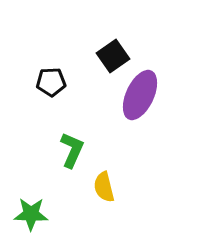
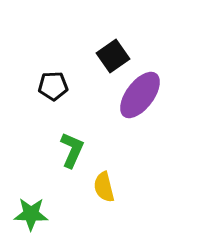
black pentagon: moved 2 px right, 4 px down
purple ellipse: rotated 12 degrees clockwise
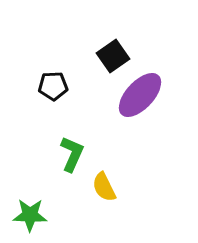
purple ellipse: rotated 6 degrees clockwise
green L-shape: moved 4 px down
yellow semicircle: rotated 12 degrees counterclockwise
green star: moved 1 px left, 1 px down
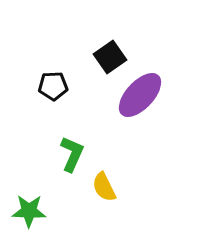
black square: moved 3 px left, 1 px down
green star: moved 1 px left, 4 px up
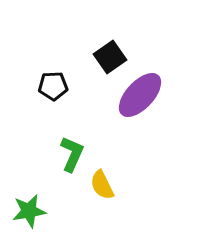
yellow semicircle: moved 2 px left, 2 px up
green star: rotated 12 degrees counterclockwise
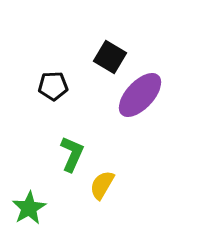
black square: rotated 24 degrees counterclockwise
yellow semicircle: rotated 56 degrees clockwise
green star: moved 3 px up; rotated 20 degrees counterclockwise
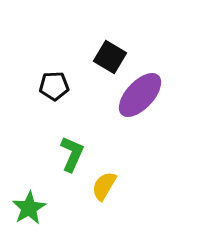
black pentagon: moved 1 px right
yellow semicircle: moved 2 px right, 1 px down
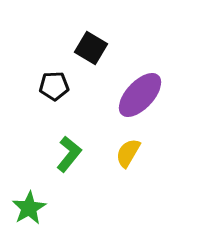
black square: moved 19 px left, 9 px up
green L-shape: moved 3 px left; rotated 15 degrees clockwise
yellow semicircle: moved 24 px right, 33 px up
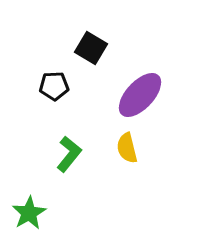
yellow semicircle: moved 1 px left, 5 px up; rotated 44 degrees counterclockwise
green star: moved 5 px down
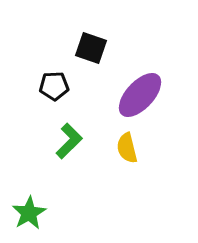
black square: rotated 12 degrees counterclockwise
green L-shape: moved 13 px up; rotated 6 degrees clockwise
